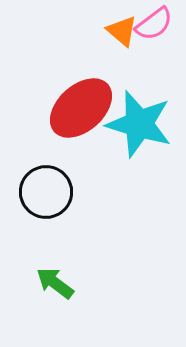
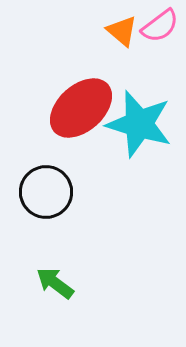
pink semicircle: moved 6 px right, 2 px down
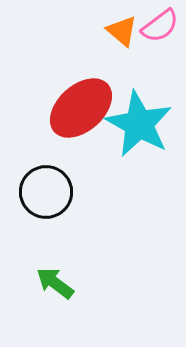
cyan star: rotated 12 degrees clockwise
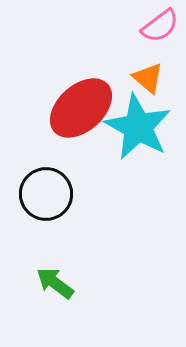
orange triangle: moved 26 px right, 47 px down
cyan star: moved 1 px left, 3 px down
black circle: moved 2 px down
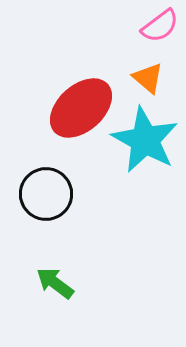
cyan star: moved 7 px right, 13 px down
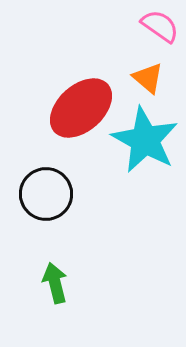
pink semicircle: rotated 108 degrees counterclockwise
green arrow: rotated 39 degrees clockwise
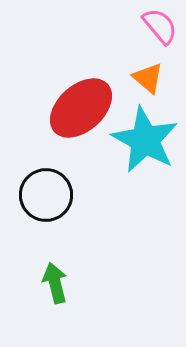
pink semicircle: rotated 15 degrees clockwise
black circle: moved 1 px down
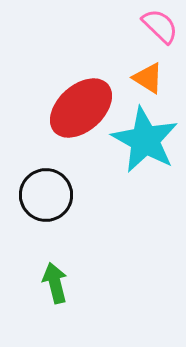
pink semicircle: rotated 6 degrees counterclockwise
orange triangle: rotated 8 degrees counterclockwise
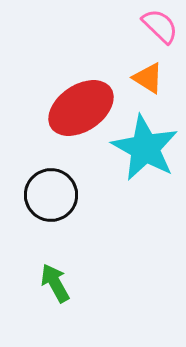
red ellipse: rotated 8 degrees clockwise
cyan star: moved 8 px down
black circle: moved 5 px right
green arrow: rotated 15 degrees counterclockwise
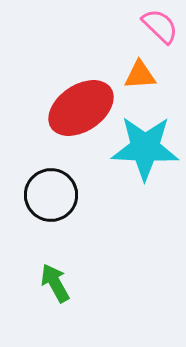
orange triangle: moved 8 px left, 3 px up; rotated 36 degrees counterclockwise
cyan star: rotated 26 degrees counterclockwise
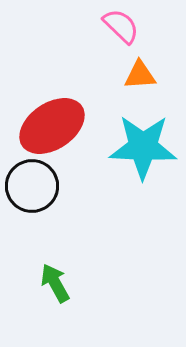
pink semicircle: moved 39 px left
red ellipse: moved 29 px left, 18 px down
cyan star: moved 2 px left, 1 px up
black circle: moved 19 px left, 9 px up
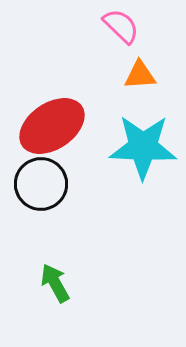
black circle: moved 9 px right, 2 px up
